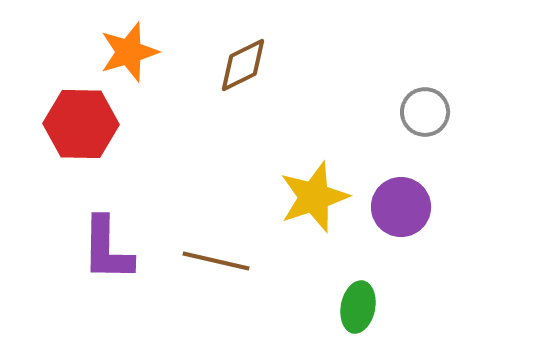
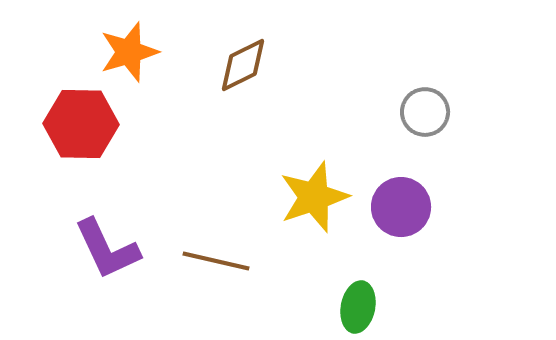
purple L-shape: rotated 26 degrees counterclockwise
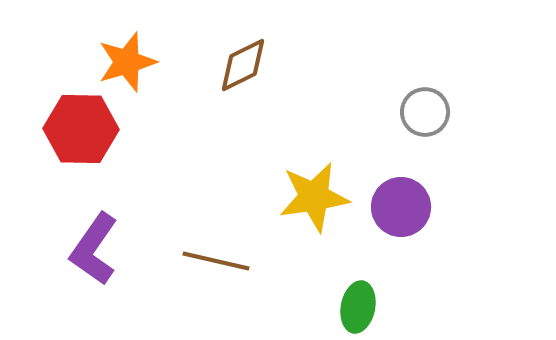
orange star: moved 2 px left, 10 px down
red hexagon: moved 5 px down
yellow star: rotated 10 degrees clockwise
purple L-shape: moved 13 px left; rotated 60 degrees clockwise
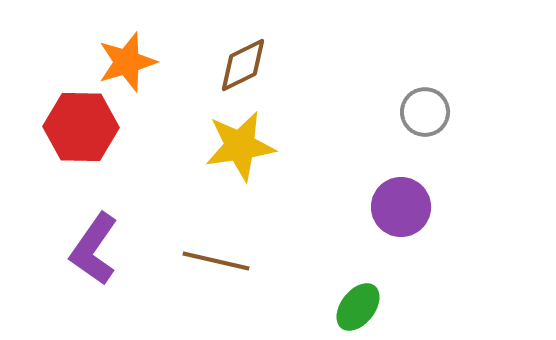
red hexagon: moved 2 px up
yellow star: moved 74 px left, 51 px up
green ellipse: rotated 27 degrees clockwise
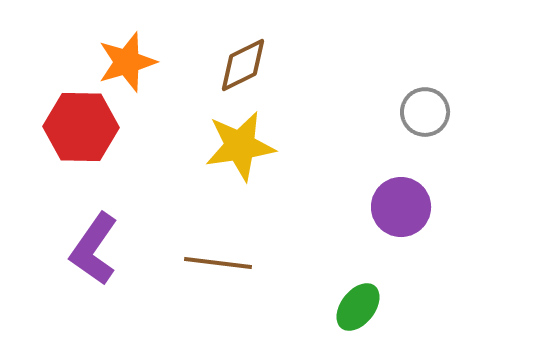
brown line: moved 2 px right, 2 px down; rotated 6 degrees counterclockwise
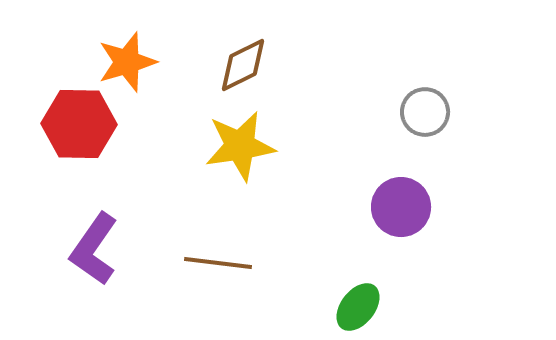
red hexagon: moved 2 px left, 3 px up
